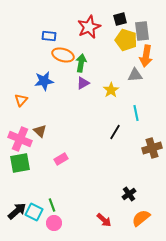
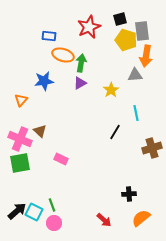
purple triangle: moved 3 px left
pink rectangle: rotated 56 degrees clockwise
black cross: rotated 32 degrees clockwise
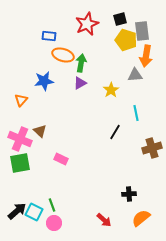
red star: moved 2 px left, 3 px up
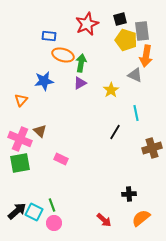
gray triangle: rotated 28 degrees clockwise
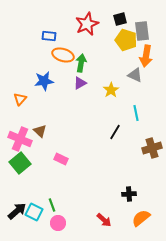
orange triangle: moved 1 px left, 1 px up
green square: rotated 30 degrees counterclockwise
pink circle: moved 4 px right
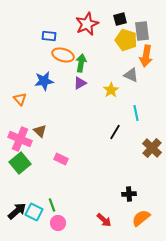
gray triangle: moved 4 px left
orange triangle: rotated 24 degrees counterclockwise
brown cross: rotated 30 degrees counterclockwise
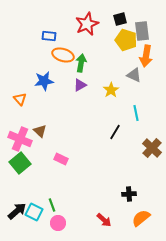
gray triangle: moved 3 px right
purple triangle: moved 2 px down
